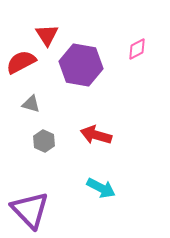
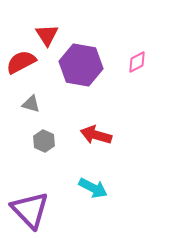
pink diamond: moved 13 px down
cyan arrow: moved 8 px left
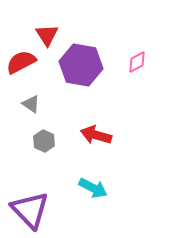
gray triangle: rotated 18 degrees clockwise
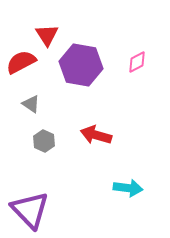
cyan arrow: moved 35 px right; rotated 20 degrees counterclockwise
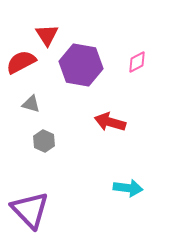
gray triangle: rotated 18 degrees counterclockwise
red arrow: moved 14 px right, 13 px up
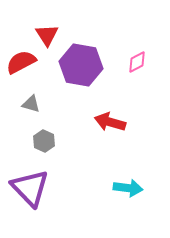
purple triangle: moved 22 px up
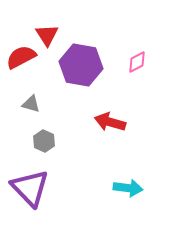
red semicircle: moved 5 px up
